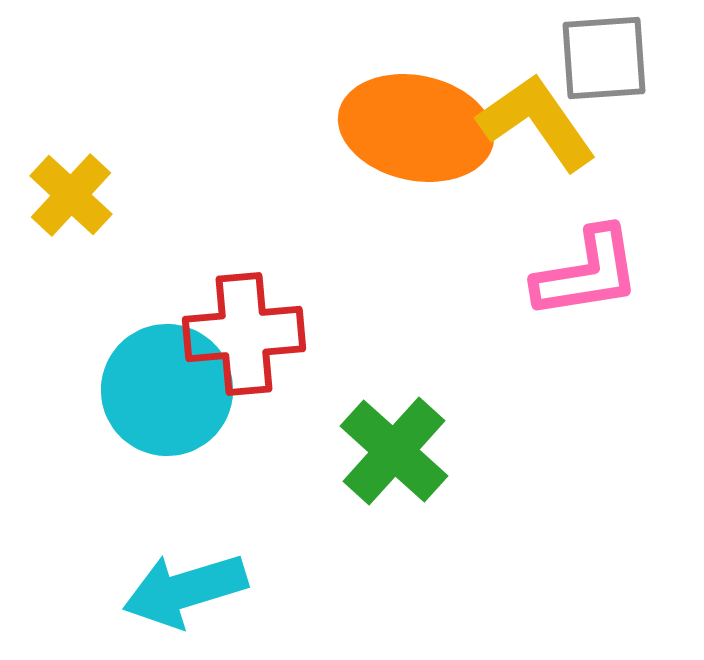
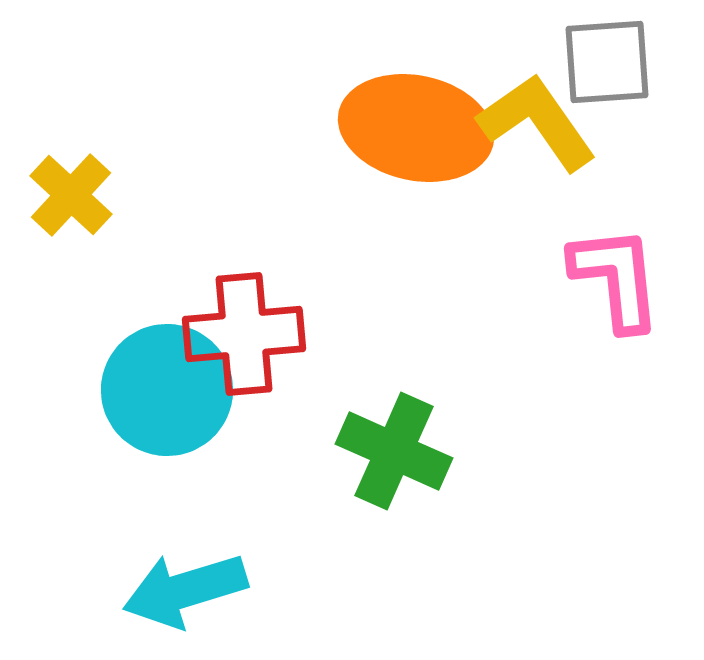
gray square: moved 3 px right, 4 px down
pink L-shape: moved 29 px right, 5 px down; rotated 87 degrees counterclockwise
green cross: rotated 18 degrees counterclockwise
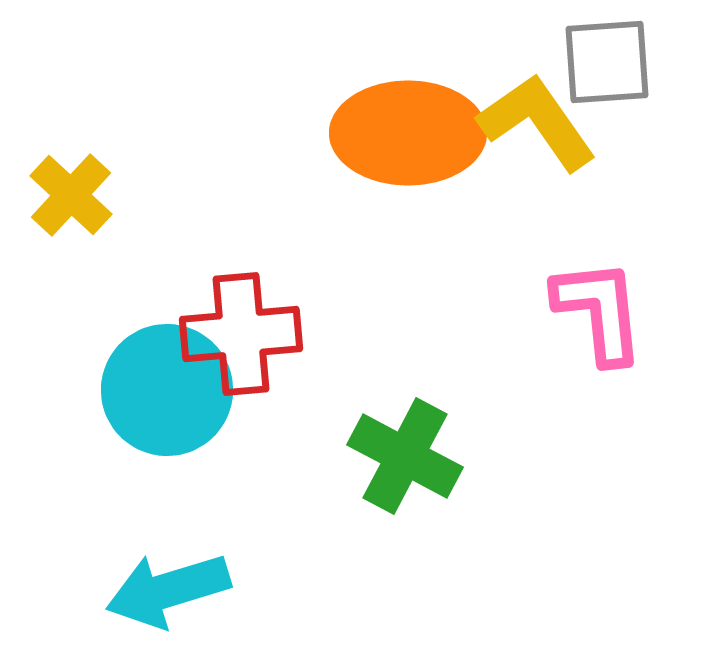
orange ellipse: moved 8 px left, 5 px down; rotated 12 degrees counterclockwise
pink L-shape: moved 17 px left, 33 px down
red cross: moved 3 px left
green cross: moved 11 px right, 5 px down; rotated 4 degrees clockwise
cyan arrow: moved 17 px left
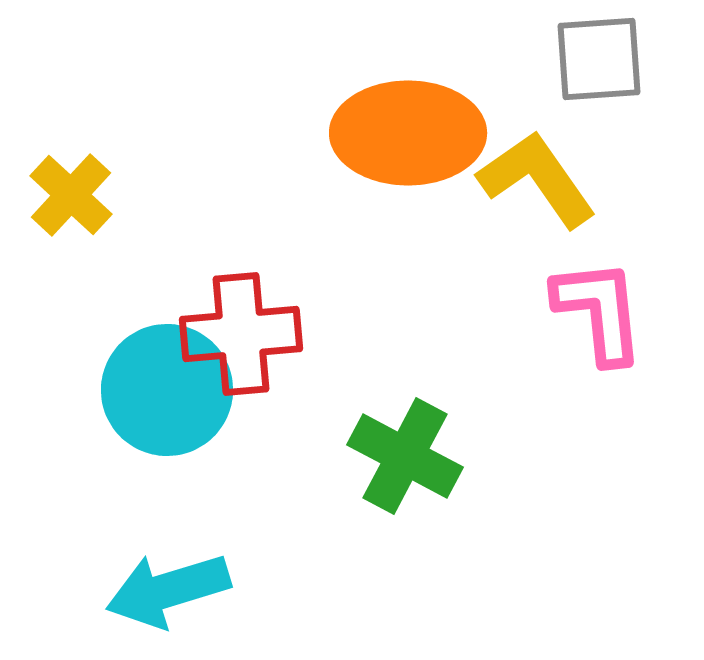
gray square: moved 8 px left, 3 px up
yellow L-shape: moved 57 px down
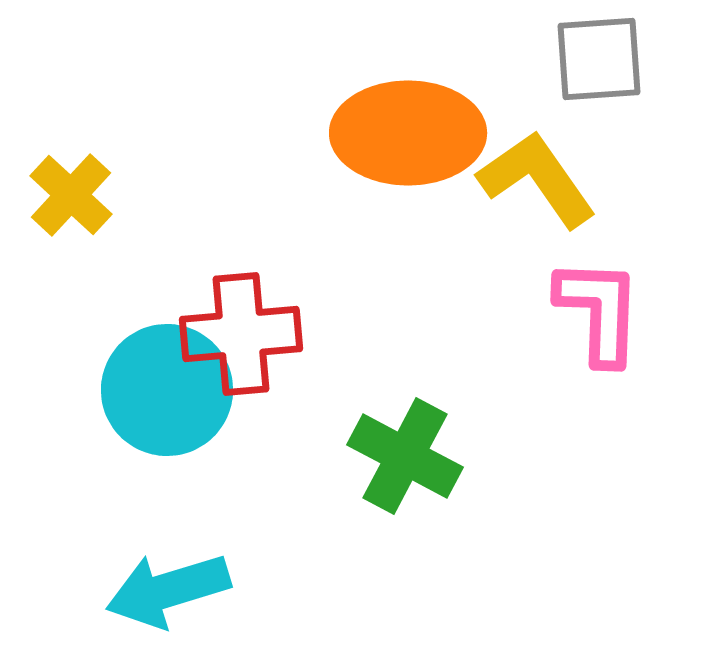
pink L-shape: rotated 8 degrees clockwise
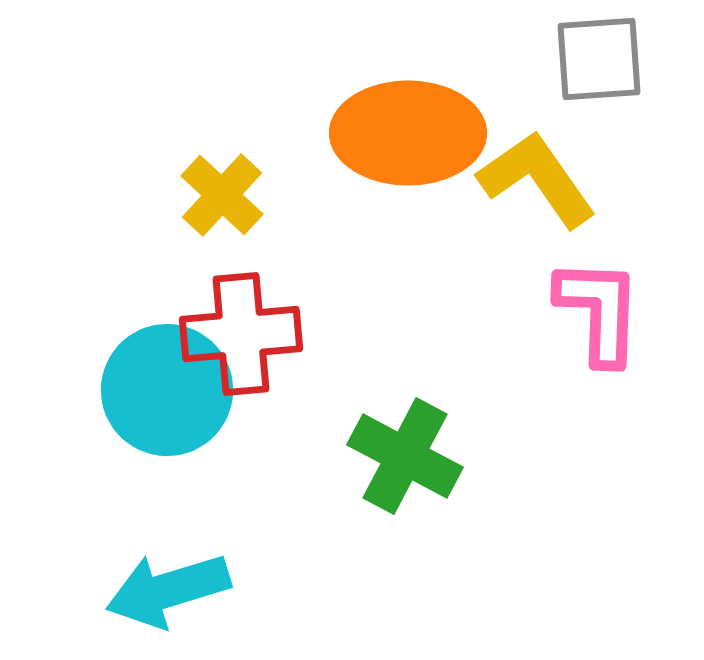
yellow cross: moved 151 px right
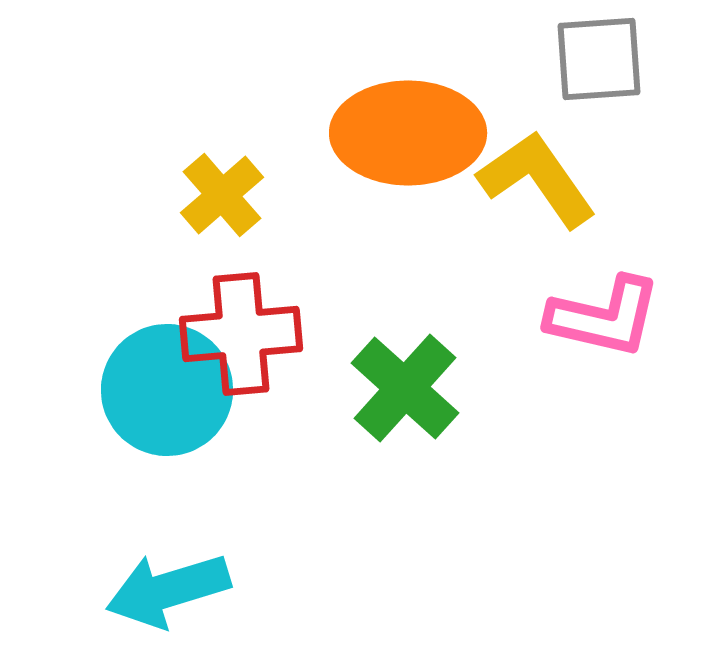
yellow cross: rotated 6 degrees clockwise
pink L-shape: moved 5 px right, 6 px down; rotated 101 degrees clockwise
green cross: moved 68 px up; rotated 14 degrees clockwise
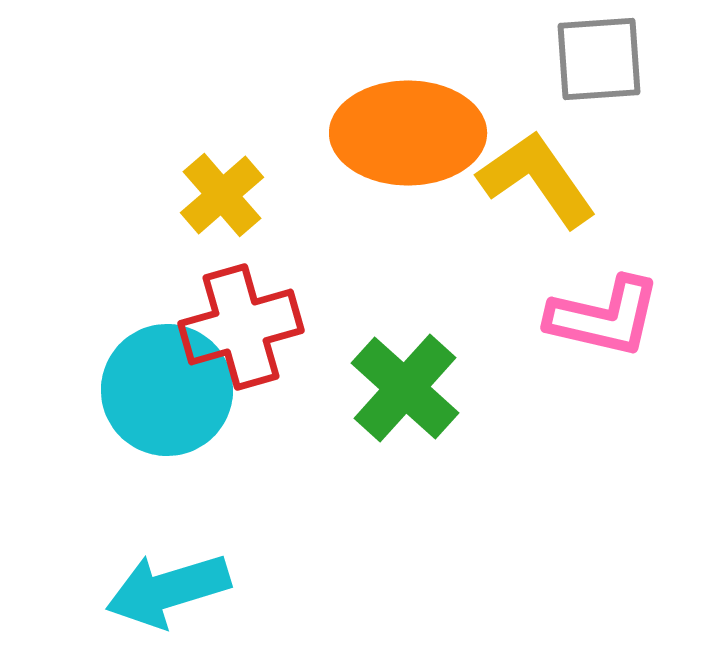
red cross: moved 7 px up; rotated 11 degrees counterclockwise
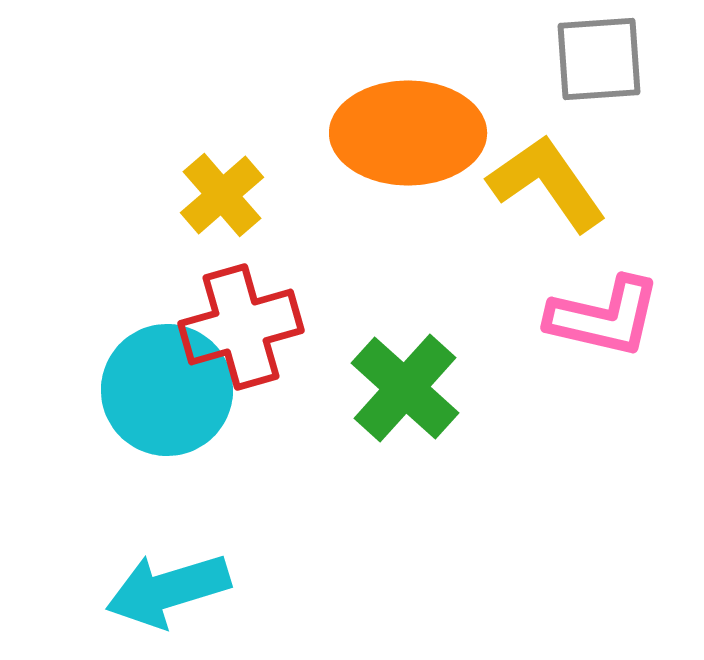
yellow L-shape: moved 10 px right, 4 px down
